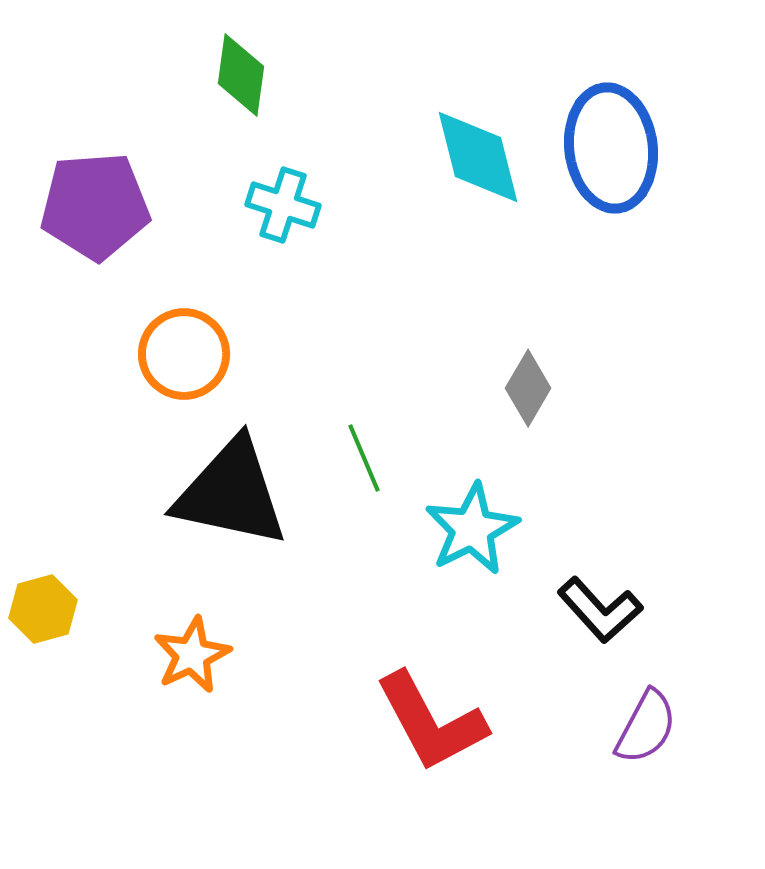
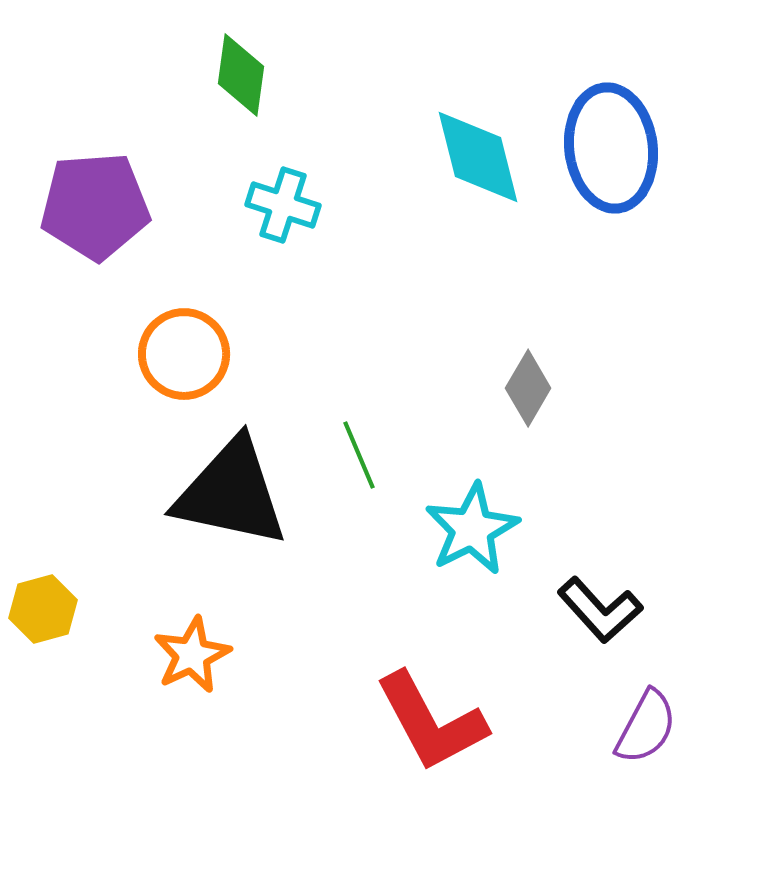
green line: moved 5 px left, 3 px up
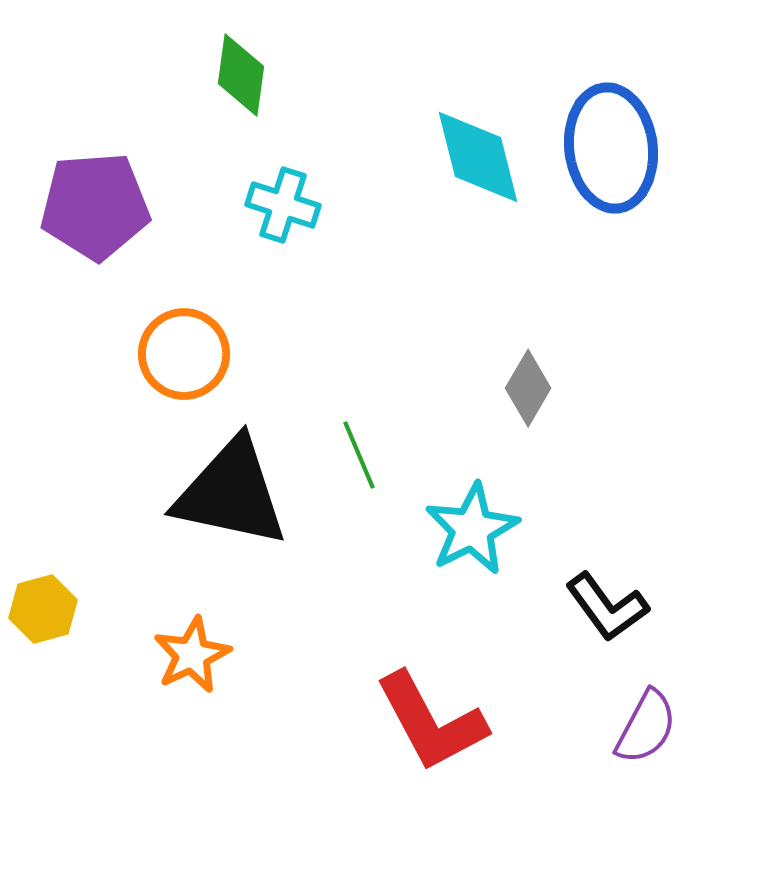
black L-shape: moved 7 px right, 3 px up; rotated 6 degrees clockwise
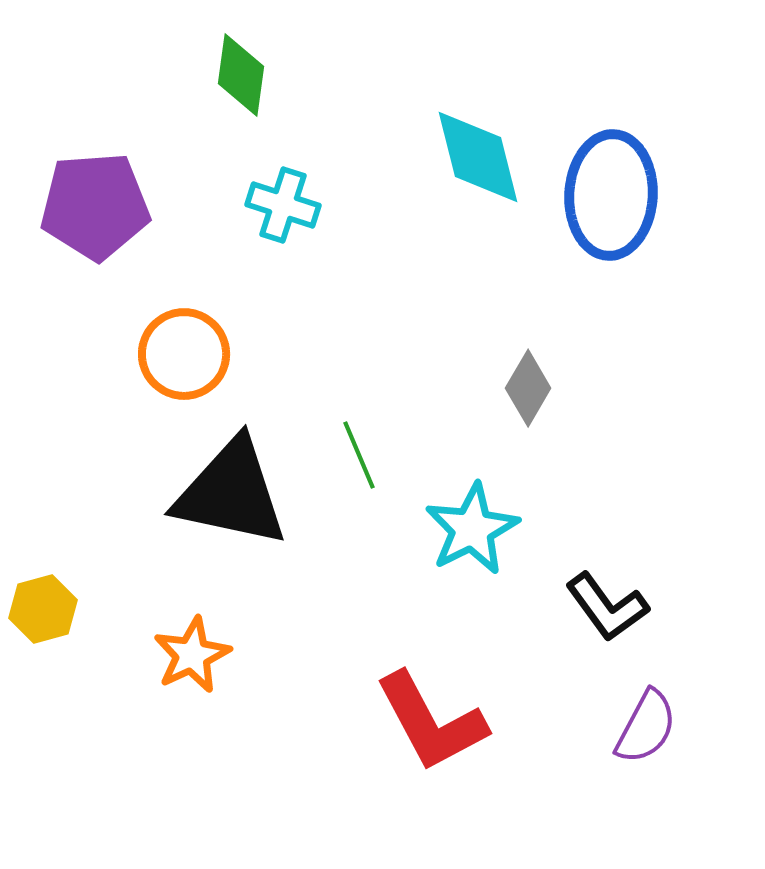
blue ellipse: moved 47 px down; rotated 10 degrees clockwise
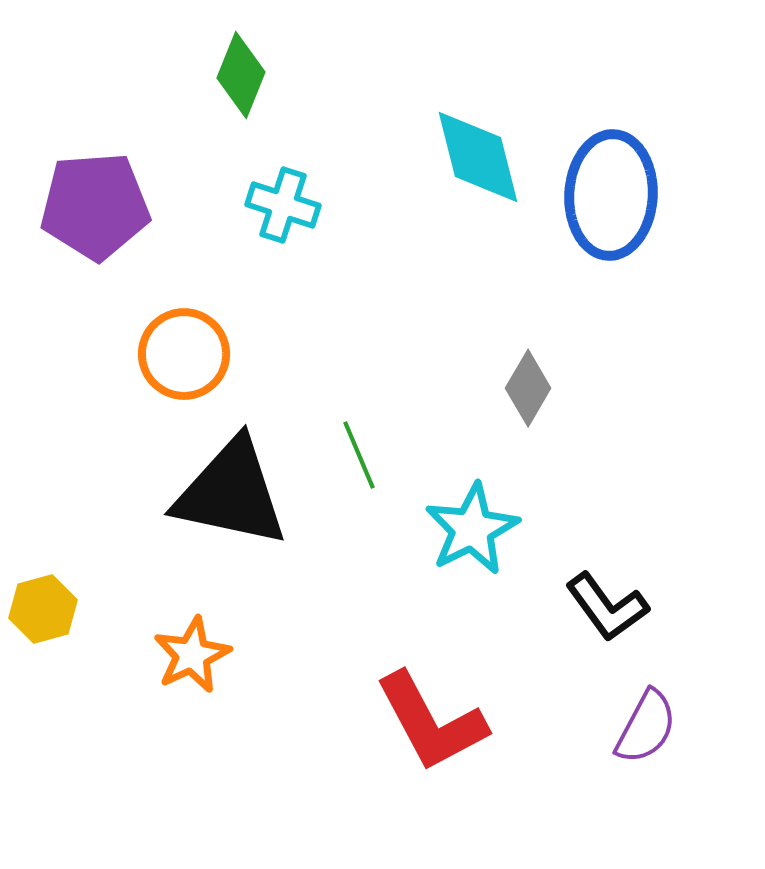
green diamond: rotated 14 degrees clockwise
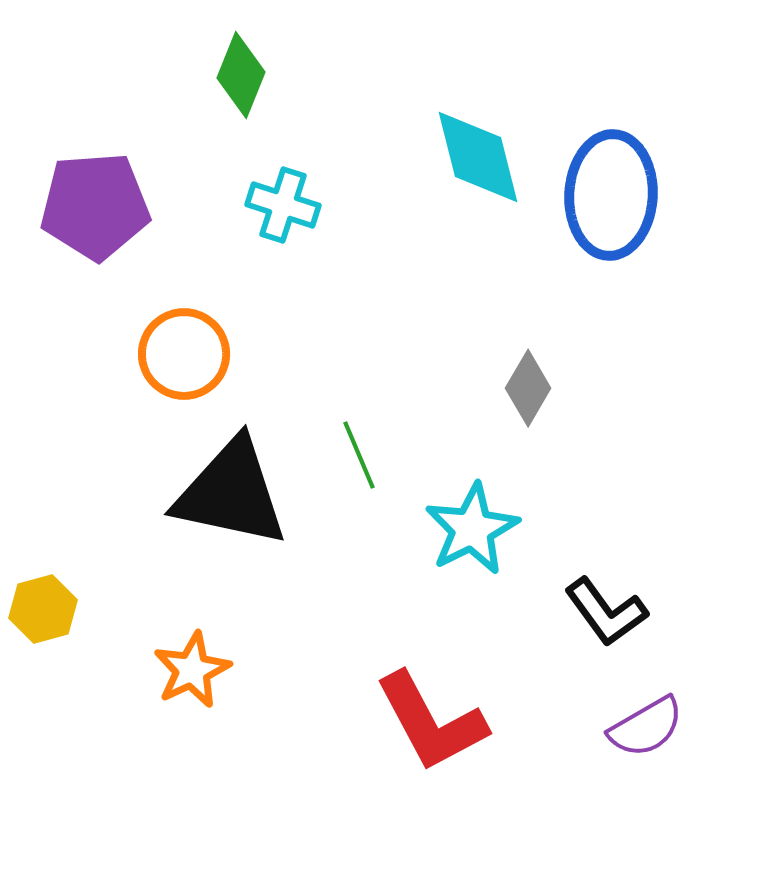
black L-shape: moved 1 px left, 5 px down
orange star: moved 15 px down
purple semicircle: rotated 32 degrees clockwise
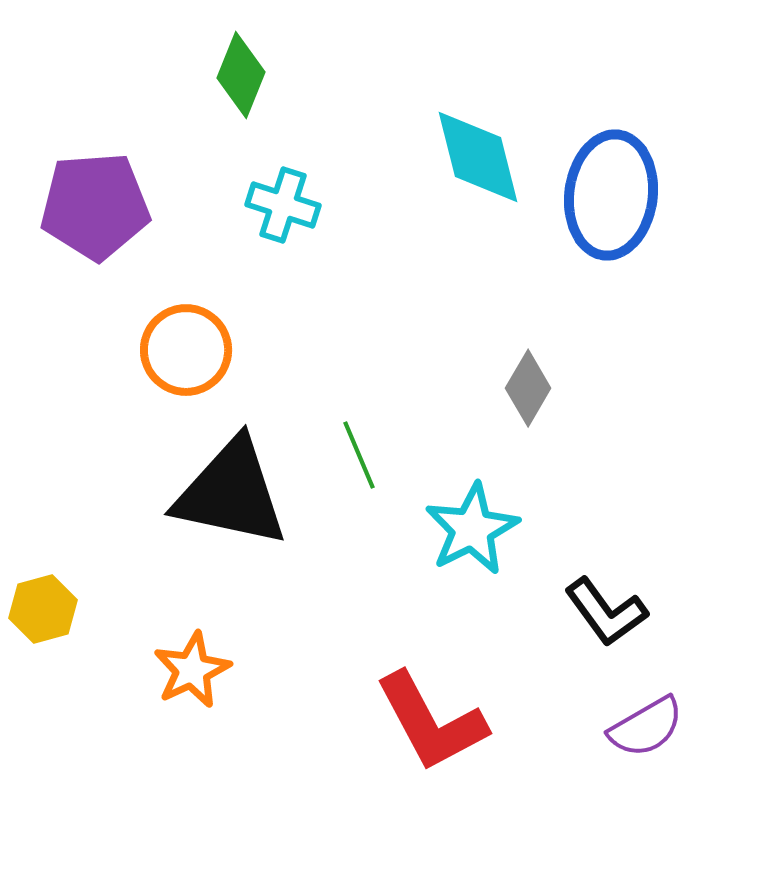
blue ellipse: rotated 4 degrees clockwise
orange circle: moved 2 px right, 4 px up
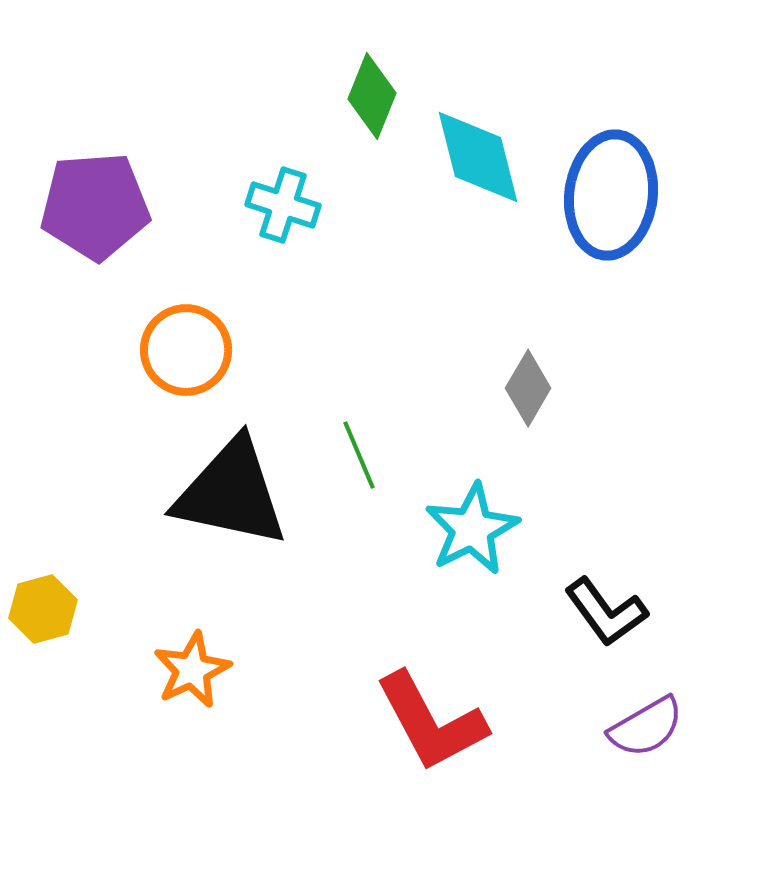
green diamond: moved 131 px right, 21 px down
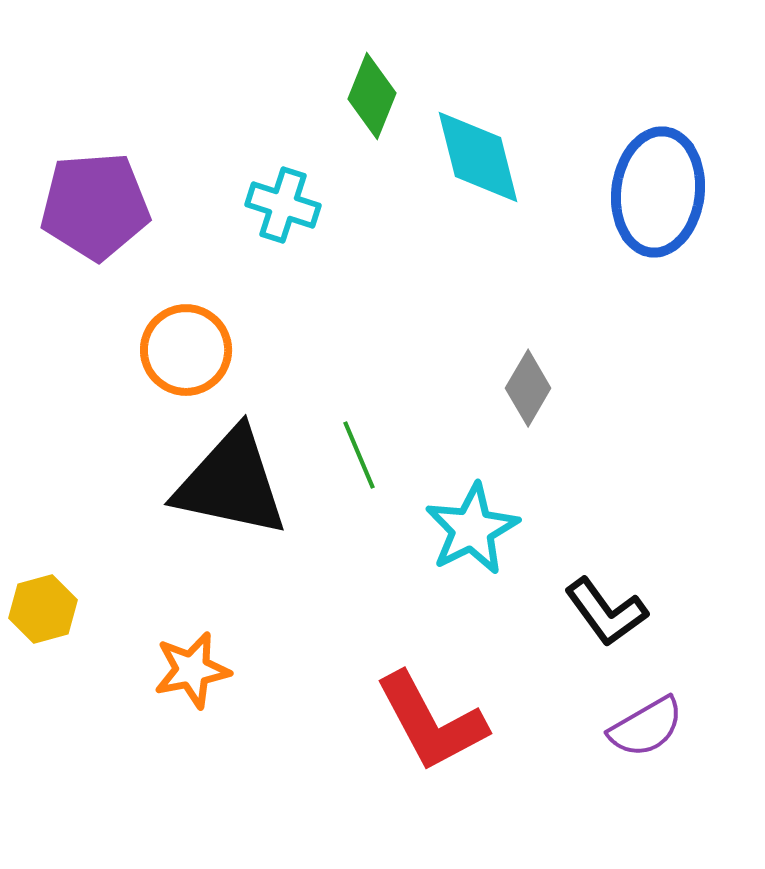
blue ellipse: moved 47 px right, 3 px up
black triangle: moved 10 px up
orange star: rotated 14 degrees clockwise
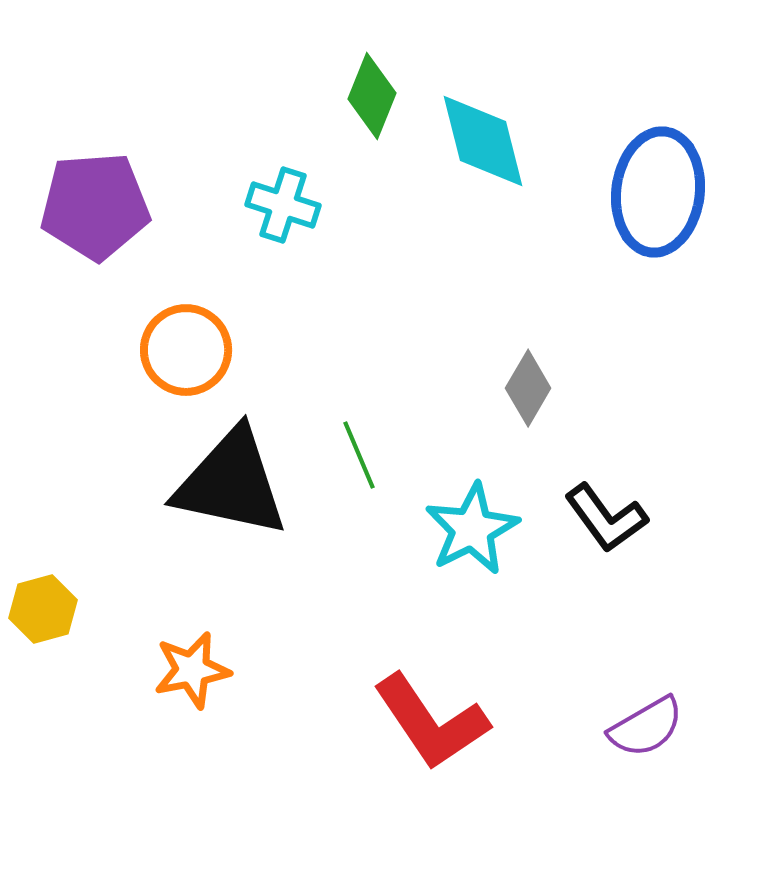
cyan diamond: moved 5 px right, 16 px up
black L-shape: moved 94 px up
red L-shape: rotated 6 degrees counterclockwise
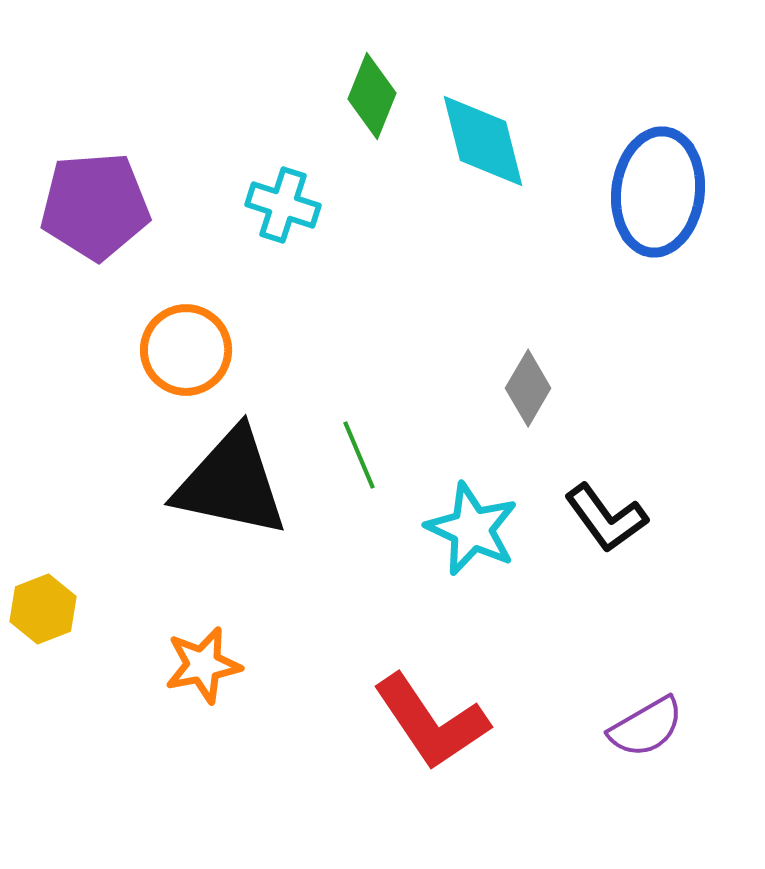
cyan star: rotated 20 degrees counterclockwise
yellow hexagon: rotated 6 degrees counterclockwise
orange star: moved 11 px right, 5 px up
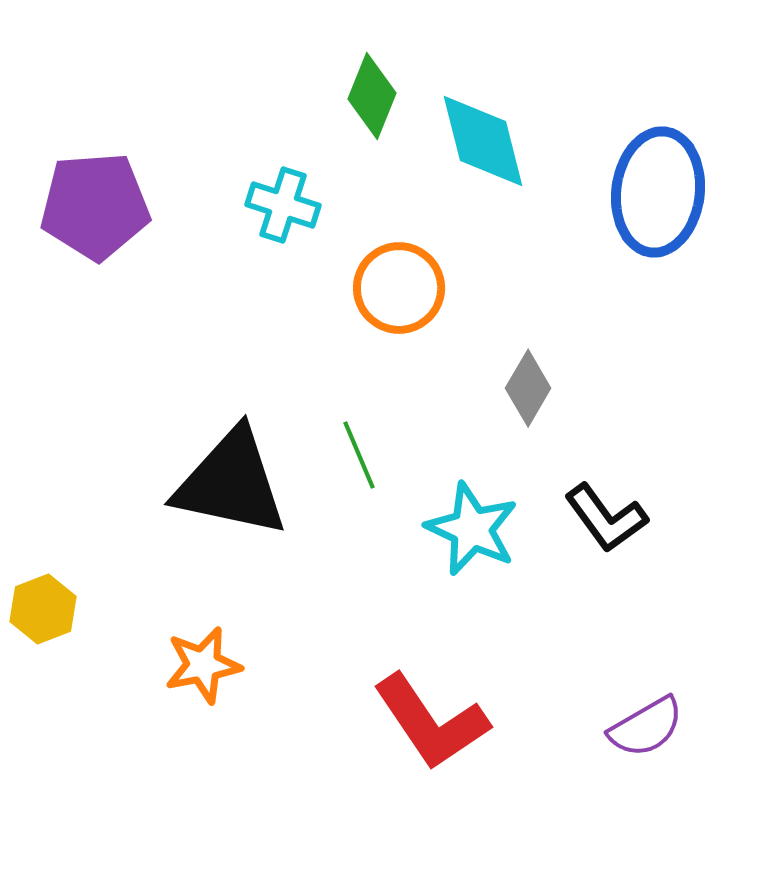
orange circle: moved 213 px right, 62 px up
